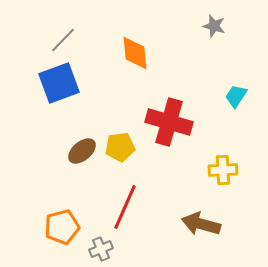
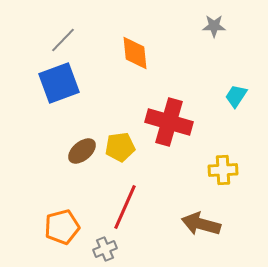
gray star: rotated 15 degrees counterclockwise
gray cross: moved 4 px right
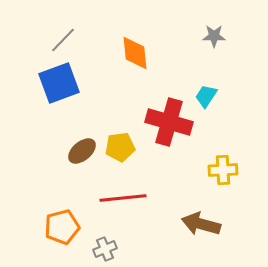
gray star: moved 10 px down
cyan trapezoid: moved 30 px left
red line: moved 2 px left, 9 px up; rotated 60 degrees clockwise
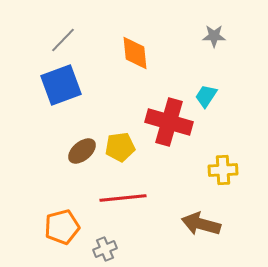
blue square: moved 2 px right, 2 px down
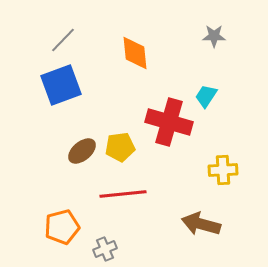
red line: moved 4 px up
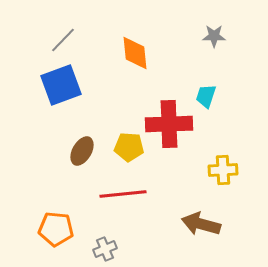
cyan trapezoid: rotated 15 degrees counterclockwise
red cross: moved 2 px down; rotated 18 degrees counterclockwise
yellow pentagon: moved 9 px right; rotated 12 degrees clockwise
brown ellipse: rotated 20 degrees counterclockwise
orange pentagon: moved 6 px left, 2 px down; rotated 20 degrees clockwise
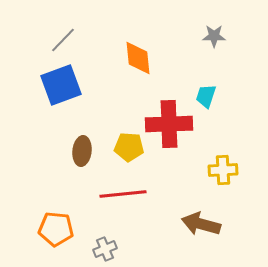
orange diamond: moved 3 px right, 5 px down
brown ellipse: rotated 24 degrees counterclockwise
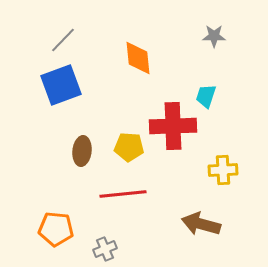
red cross: moved 4 px right, 2 px down
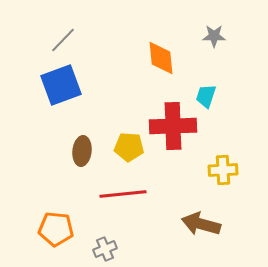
orange diamond: moved 23 px right
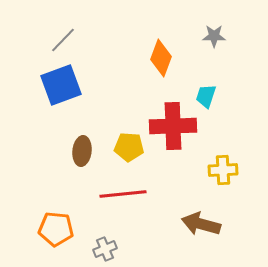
orange diamond: rotated 27 degrees clockwise
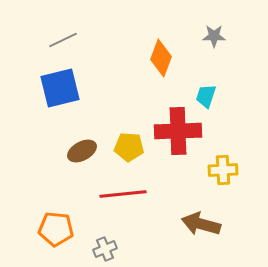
gray line: rotated 20 degrees clockwise
blue square: moved 1 px left, 3 px down; rotated 6 degrees clockwise
red cross: moved 5 px right, 5 px down
brown ellipse: rotated 56 degrees clockwise
